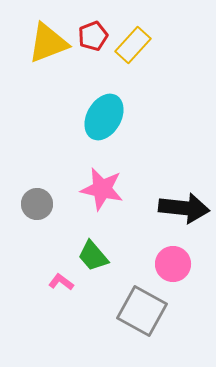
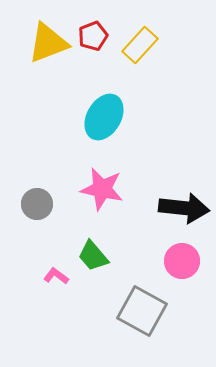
yellow rectangle: moved 7 px right
pink circle: moved 9 px right, 3 px up
pink L-shape: moved 5 px left, 6 px up
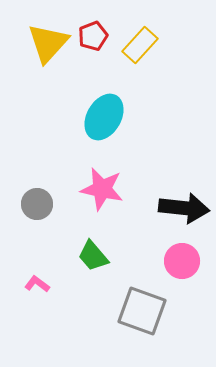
yellow triangle: rotated 27 degrees counterclockwise
pink L-shape: moved 19 px left, 8 px down
gray square: rotated 9 degrees counterclockwise
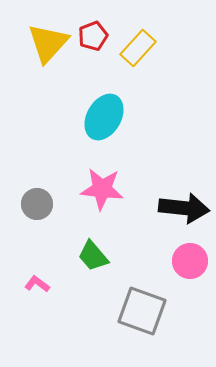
yellow rectangle: moved 2 px left, 3 px down
pink star: rotated 6 degrees counterclockwise
pink circle: moved 8 px right
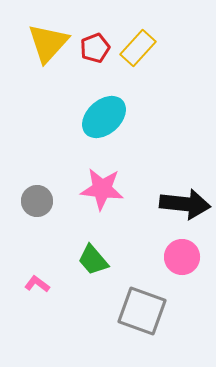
red pentagon: moved 2 px right, 12 px down
cyan ellipse: rotated 18 degrees clockwise
gray circle: moved 3 px up
black arrow: moved 1 px right, 4 px up
green trapezoid: moved 4 px down
pink circle: moved 8 px left, 4 px up
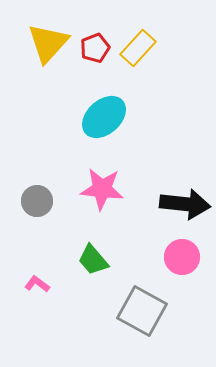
gray square: rotated 9 degrees clockwise
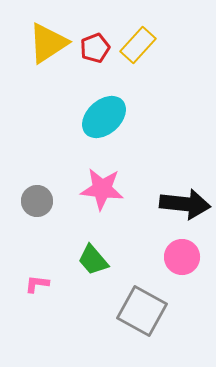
yellow triangle: rotated 15 degrees clockwise
yellow rectangle: moved 3 px up
pink L-shape: rotated 30 degrees counterclockwise
